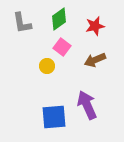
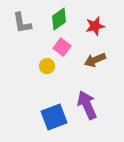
blue square: rotated 16 degrees counterclockwise
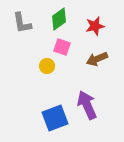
pink square: rotated 18 degrees counterclockwise
brown arrow: moved 2 px right, 1 px up
blue square: moved 1 px right, 1 px down
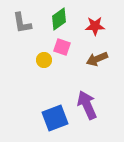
red star: rotated 12 degrees clockwise
yellow circle: moved 3 px left, 6 px up
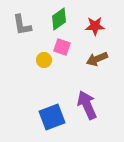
gray L-shape: moved 2 px down
blue square: moved 3 px left, 1 px up
